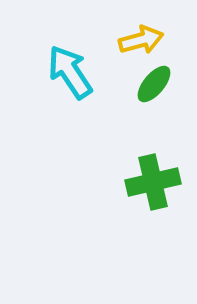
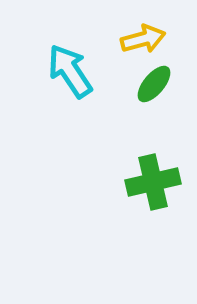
yellow arrow: moved 2 px right, 1 px up
cyan arrow: moved 1 px up
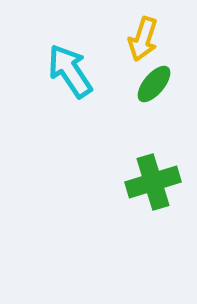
yellow arrow: rotated 123 degrees clockwise
green cross: rotated 4 degrees counterclockwise
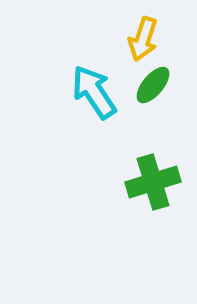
cyan arrow: moved 24 px right, 21 px down
green ellipse: moved 1 px left, 1 px down
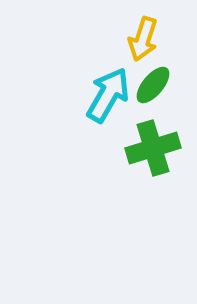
cyan arrow: moved 14 px right, 3 px down; rotated 64 degrees clockwise
green cross: moved 34 px up
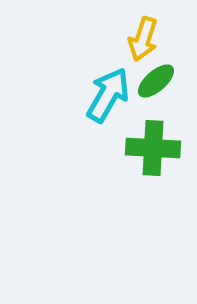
green ellipse: moved 3 px right, 4 px up; rotated 9 degrees clockwise
green cross: rotated 20 degrees clockwise
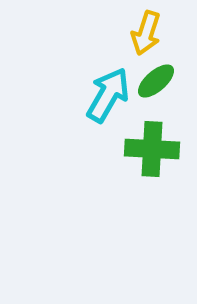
yellow arrow: moved 3 px right, 6 px up
green cross: moved 1 px left, 1 px down
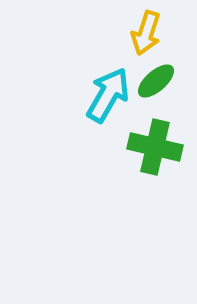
green cross: moved 3 px right, 2 px up; rotated 10 degrees clockwise
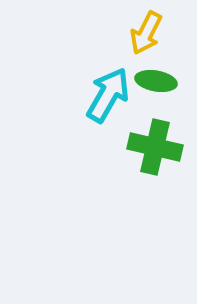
yellow arrow: rotated 9 degrees clockwise
green ellipse: rotated 51 degrees clockwise
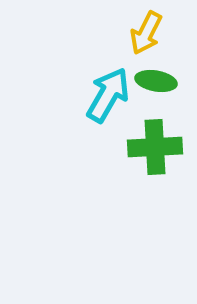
green cross: rotated 16 degrees counterclockwise
